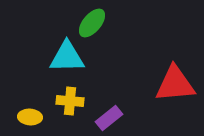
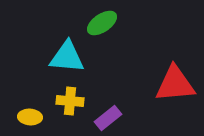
green ellipse: moved 10 px right; rotated 16 degrees clockwise
cyan triangle: rotated 6 degrees clockwise
purple rectangle: moved 1 px left
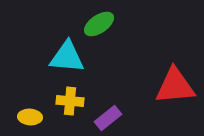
green ellipse: moved 3 px left, 1 px down
red triangle: moved 2 px down
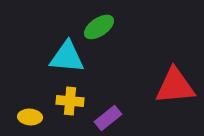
green ellipse: moved 3 px down
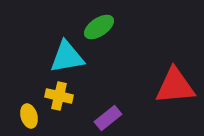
cyan triangle: rotated 15 degrees counterclockwise
yellow cross: moved 11 px left, 5 px up; rotated 8 degrees clockwise
yellow ellipse: moved 1 px left, 1 px up; rotated 70 degrees clockwise
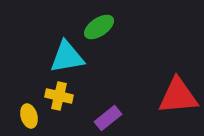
red triangle: moved 3 px right, 10 px down
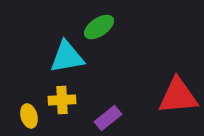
yellow cross: moved 3 px right, 4 px down; rotated 16 degrees counterclockwise
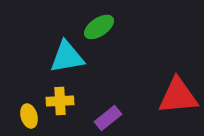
yellow cross: moved 2 px left, 1 px down
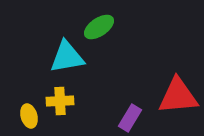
purple rectangle: moved 22 px right; rotated 20 degrees counterclockwise
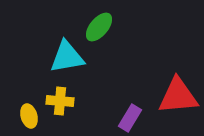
green ellipse: rotated 16 degrees counterclockwise
yellow cross: rotated 8 degrees clockwise
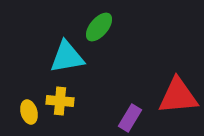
yellow ellipse: moved 4 px up
